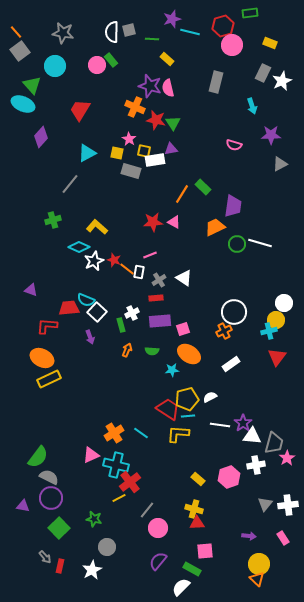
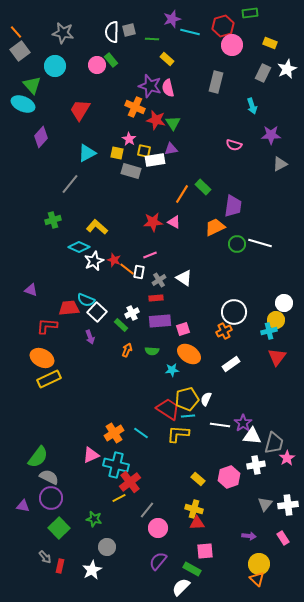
white star at (282, 81): moved 5 px right, 12 px up
green rectangle at (121, 325): rotated 32 degrees counterclockwise
white semicircle at (210, 397): moved 4 px left, 2 px down; rotated 40 degrees counterclockwise
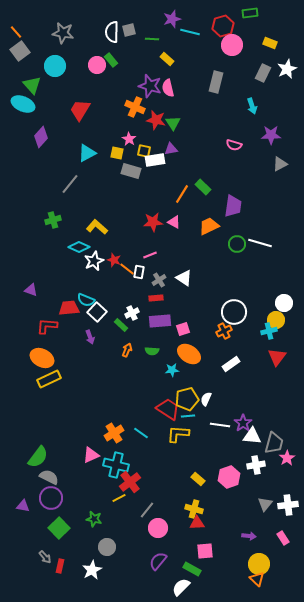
orange trapezoid at (215, 227): moved 6 px left, 1 px up
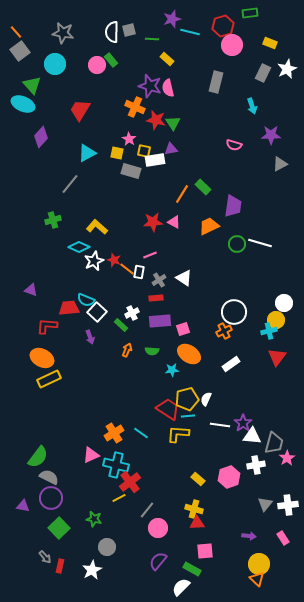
cyan circle at (55, 66): moved 2 px up
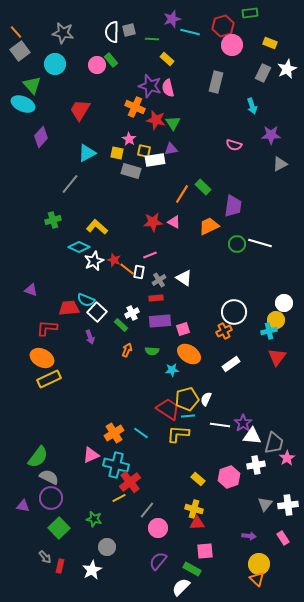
red L-shape at (47, 326): moved 2 px down
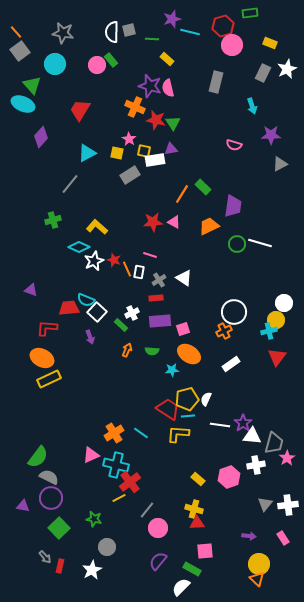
gray rectangle at (131, 171): moved 1 px left, 4 px down; rotated 48 degrees counterclockwise
pink line at (150, 255): rotated 40 degrees clockwise
orange line at (127, 269): rotated 28 degrees clockwise
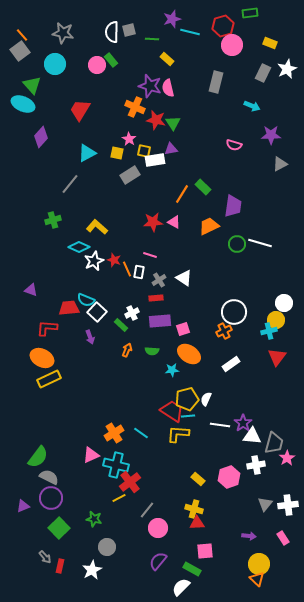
orange line at (16, 32): moved 6 px right, 3 px down
cyan arrow at (252, 106): rotated 49 degrees counterclockwise
red trapezoid at (168, 409): moved 4 px right, 2 px down
purple triangle at (23, 506): rotated 32 degrees counterclockwise
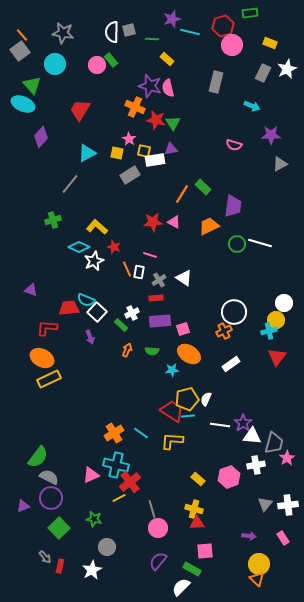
red star at (114, 260): moved 13 px up
yellow L-shape at (178, 434): moved 6 px left, 7 px down
pink triangle at (91, 455): moved 20 px down
gray line at (147, 510): moved 5 px right, 1 px up; rotated 54 degrees counterclockwise
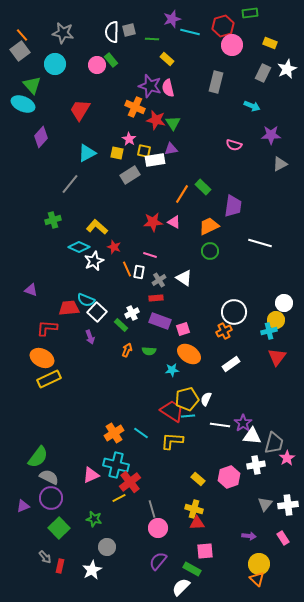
green circle at (237, 244): moved 27 px left, 7 px down
purple rectangle at (160, 321): rotated 25 degrees clockwise
green semicircle at (152, 351): moved 3 px left
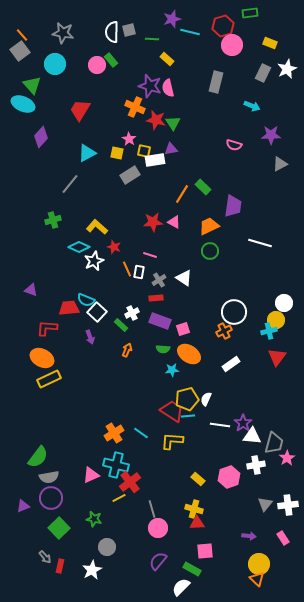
green semicircle at (149, 351): moved 14 px right, 2 px up
gray semicircle at (49, 477): rotated 144 degrees clockwise
